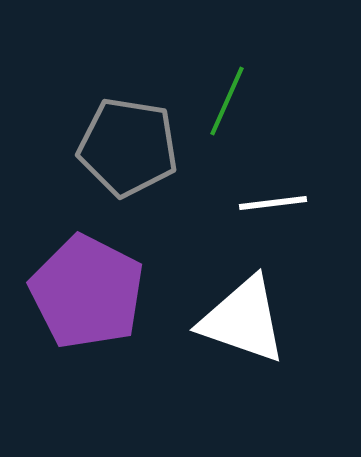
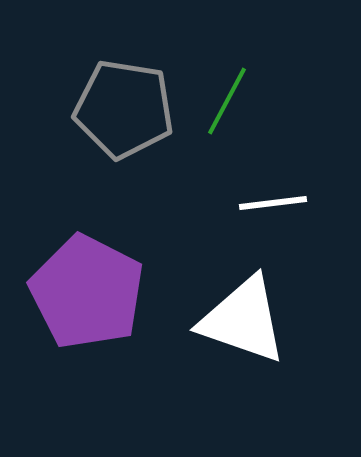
green line: rotated 4 degrees clockwise
gray pentagon: moved 4 px left, 38 px up
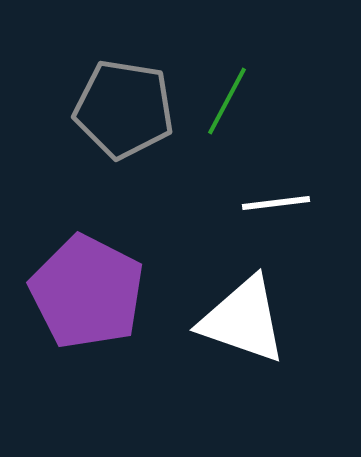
white line: moved 3 px right
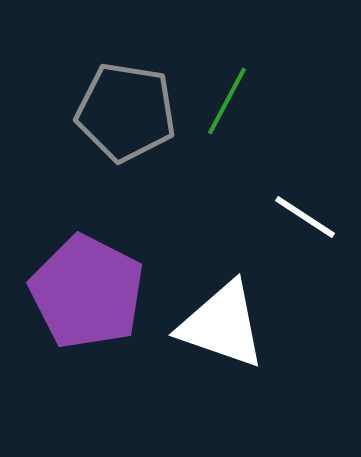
gray pentagon: moved 2 px right, 3 px down
white line: moved 29 px right, 14 px down; rotated 40 degrees clockwise
white triangle: moved 21 px left, 5 px down
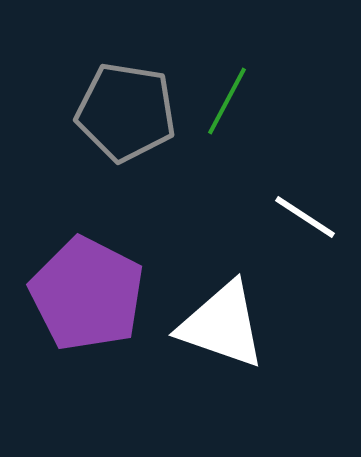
purple pentagon: moved 2 px down
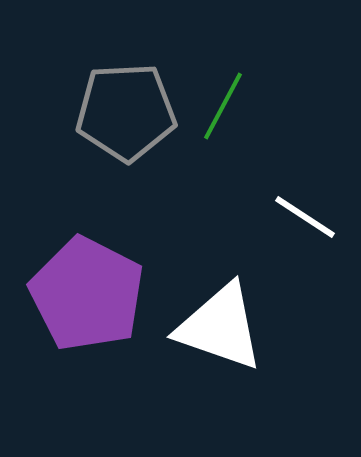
green line: moved 4 px left, 5 px down
gray pentagon: rotated 12 degrees counterclockwise
white triangle: moved 2 px left, 2 px down
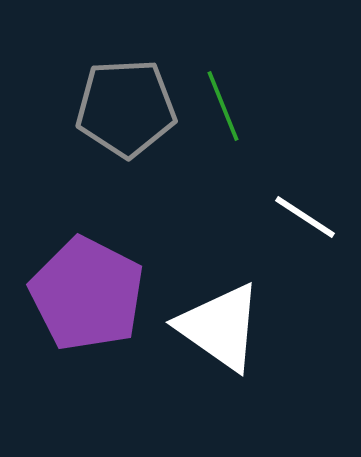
green line: rotated 50 degrees counterclockwise
gray pentagon: moved 4 px up
white triangle: rotated 16 degrees clockwise
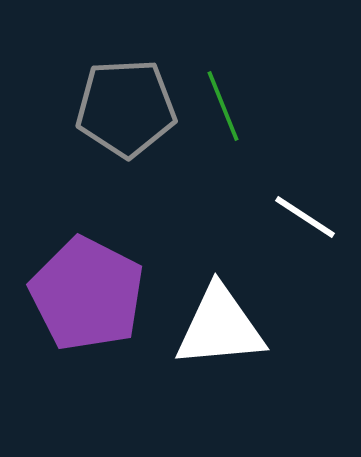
white triangle: rotated 40 degrees counterclockwise
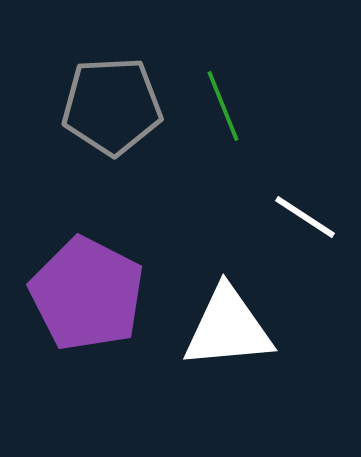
gray pentagon: moved 14 px left, 2 px up
white triangle: moved 8 px right, 1 px down
